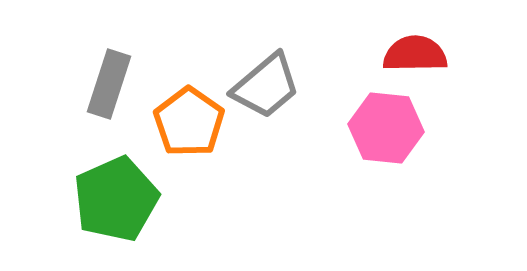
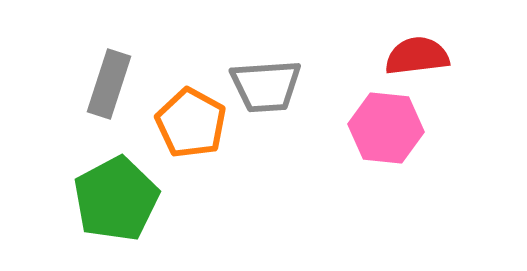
red semicircle: moved 2 px right, 2 px down; rotated 6 degrees counterclockwise
gray trapezoid: rotated 36 degrees clockwise
orange pentagon: moved 2 px right, 1 px down; rotated 6 degrees counterclockwise
green pentagon: rotated 4 degrees counterclockwise
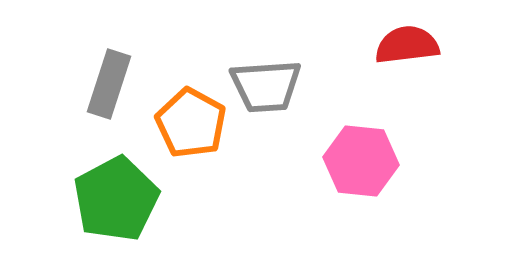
red semicircle: moved 10 px left, 11 px up
pink hexagon: moved 25 px left, 33 px down
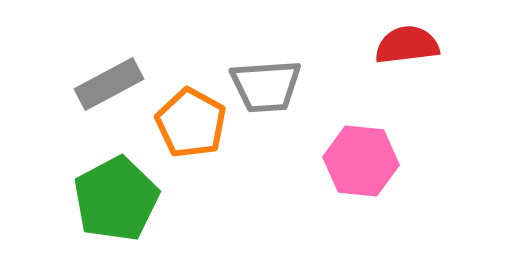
gray rectangle: rotated 44 degrees clockwise
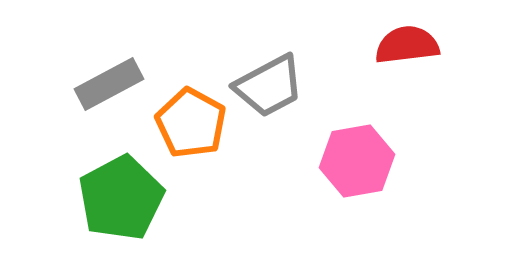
gray trapezoid: moved 3 px right; rotated 24 degrees counterclockwise
pink hexagon: moved 4 px left; rotated 16 degrees counterclockwise
green pentagon: moved 5 px right, 1 px up
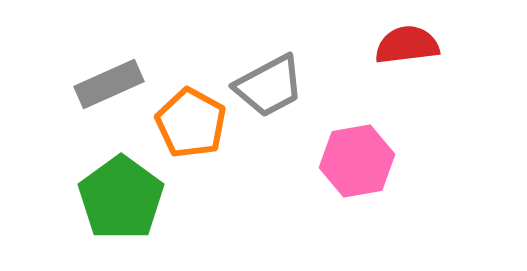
gray rectangle: rotated 4 degrees clockwise
green pentagon: rotated 8 degrees counterclockwise
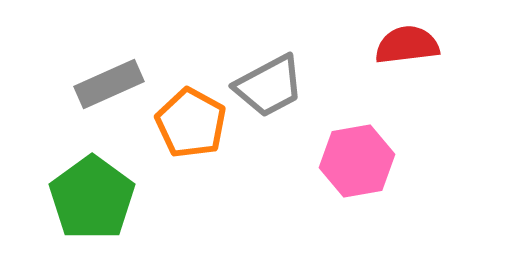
green pentagon: moved 29 px left
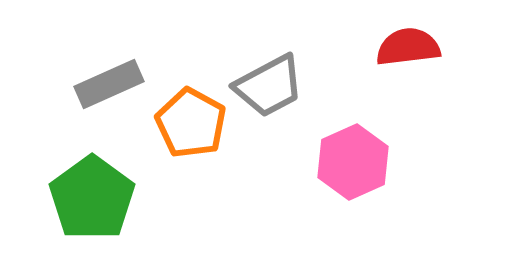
red semicircle: moved 1 px right, 2 px down
pink hexagon: moved 4 px left, 1 px down; rotated 14 degrees counterclockwise
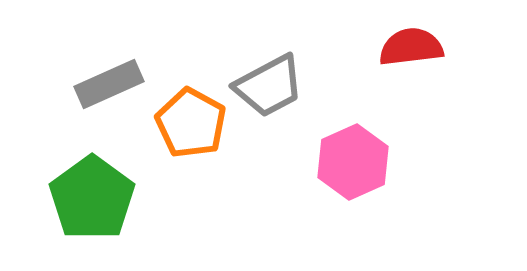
red semicircle: moved 3 px right
